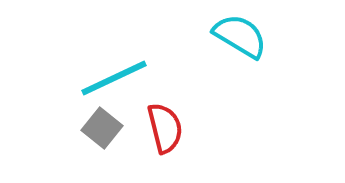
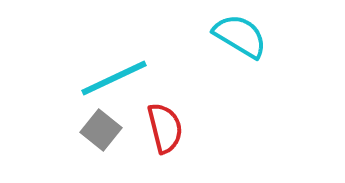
gray square: moved 1 px left, 2 px down
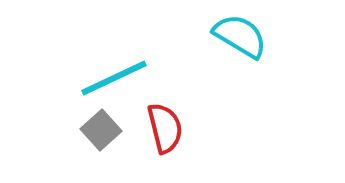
gray square: rotated 9 degrees clockwise
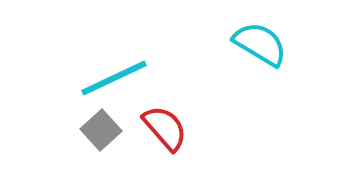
cyan semicircle: moved 20 px right, 8 px down
red semicircle: rotated 27 degrees counterclockwise
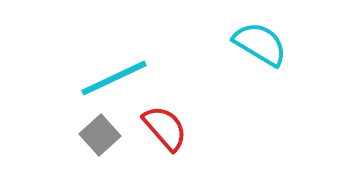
gray square: moved 1 px left, 5 px down
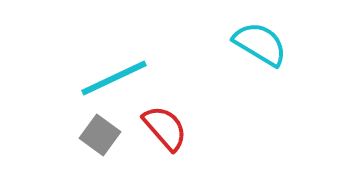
gray square: rotated 12 degrees counterclockwise
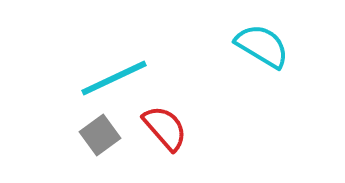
cyan semicircle: moved 2 px right, 2 px down
gray square: rotated 18 degrees clockwise
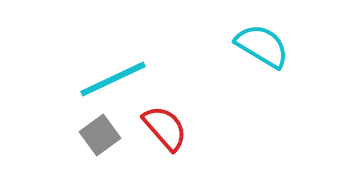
cyan line: moved 1 px left, 1 px down
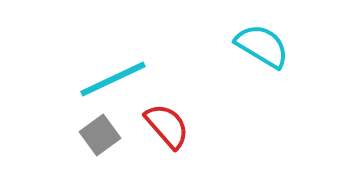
red semicircle: moved 2 px right, 2 px up
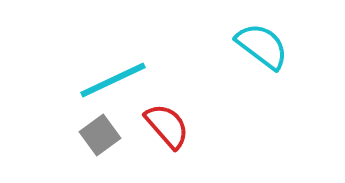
cyan semicircle: rotated 6 degrees clockwise
cyan line: moved 1 px down
